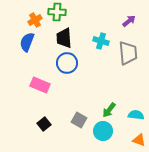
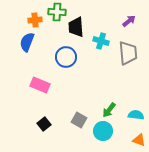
orange cross: rotated 24 degrees clockwise
black trapezoid: moved 12 px right, 11 px up
blue circle: moved 1 px left, 6 px up
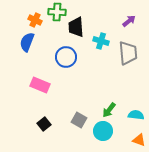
orange cross: rotated 32 degrees clockwise
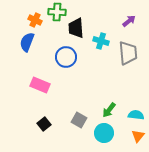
black trapezoid: moved 1 px down
cyan circle: moved 1 px right, 2 px down
orange triangle: moved 1 px left, 4 px up; rotated 48 degrees clockwise
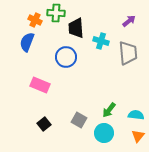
green cross: moved 1 px left, 1 px down
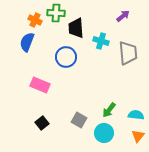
purple arrow: moved 6 px left, 5 px up
black square: moved 2 px left, 1 px up
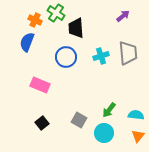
green cross: rotated 30 degrees clockwise
cyan cross: moved 15 px down; rotated 35 degrees counterclockwise
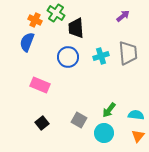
blue circle: moved 2 px right
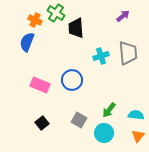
blue circle: moved 4 px right, 23 px down
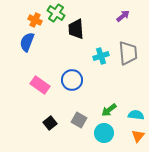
black trapezoid: moved 1 px down
pink rectangle: rotated 12 degrees clockwise
green arrow: rotated 14 degrees clockwise
black square: moved 8 px right
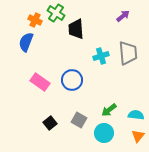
blue semicircle: moved 1 px left
pink rectangle: moved 3 px up
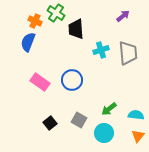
orange cross: moved 1 px down
blue semicircle: moved 2 px right
cyan cross: moved 6 px up
green arrow: moved 1 px up
